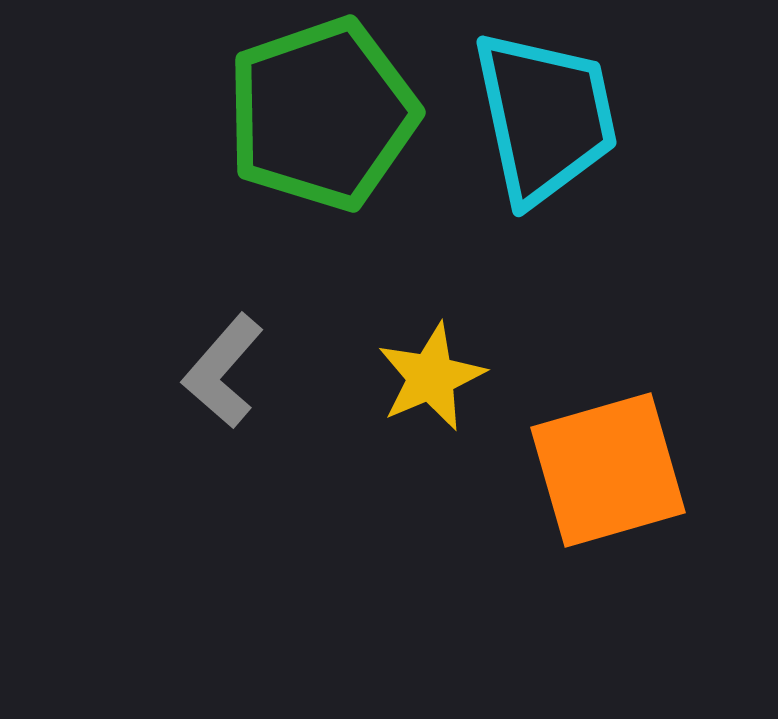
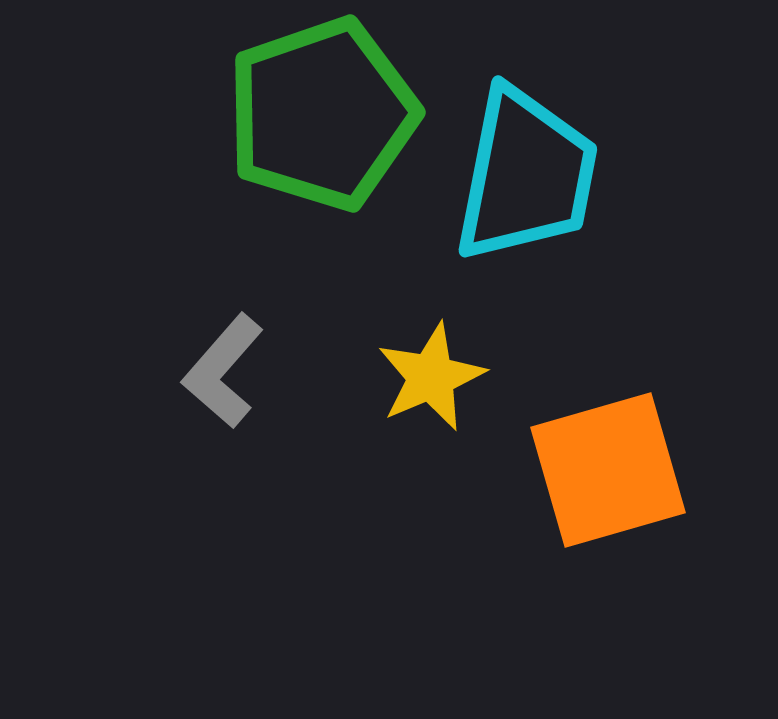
cyan trapezoid: moved 19 px left, 58 px down; rotated 23 degrees clockwise
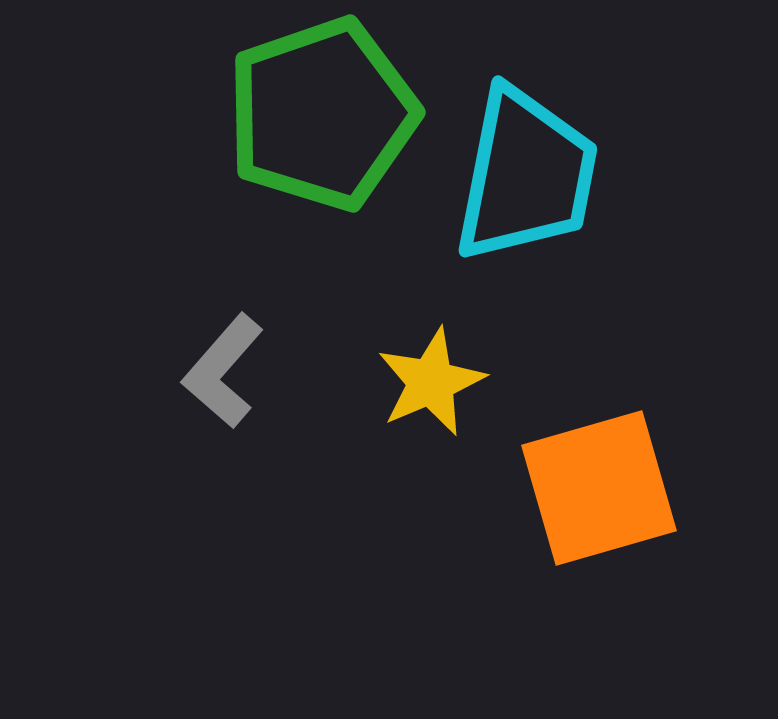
yellow star: moved 5 px down
orange square: moved 9 px left, 18 px down
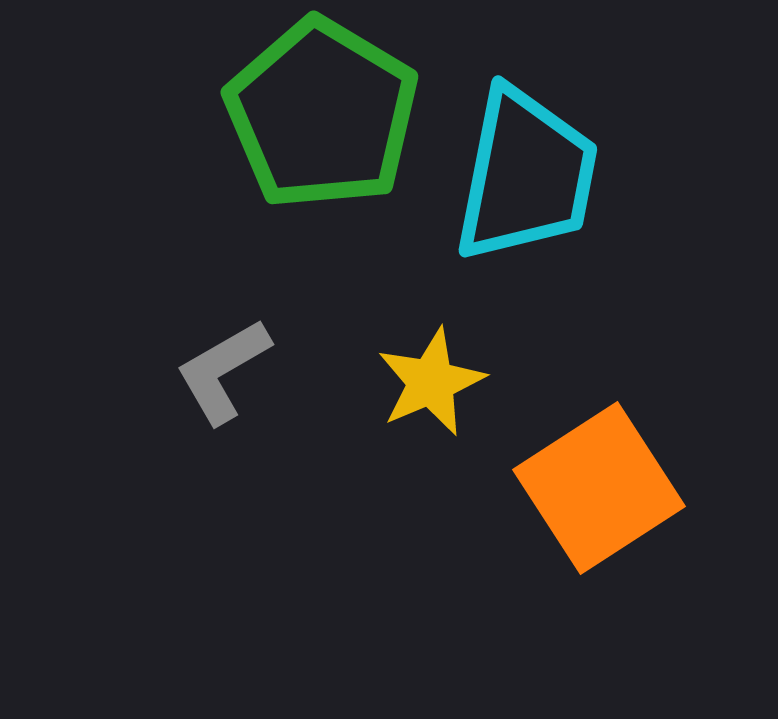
green pentagon: rotated 22 degrees counterclockwise
gray L-shape: rotated 19 degrees clockwise
orange square: rotated 17 degrees counterclockwise
